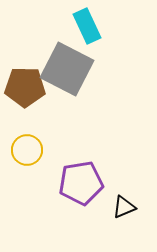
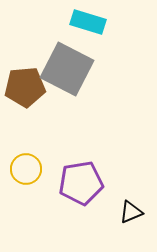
cyan rectangle: moved 1 px right, 4 px up; rotated 48 degrees counterclockwise
brown pentagon: rotated 6 degrees counterclockwise
yellow circle: moved 1 px left, 19 px down
black triangle: moved 7 px right, 5 px down
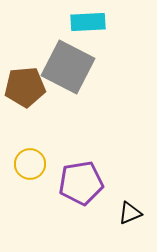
cyan rectangle: rotated 20 degrees counterclockwise
gray square: moved 1 px right, 2 px up
yellow circle: moved 4 px right, 5 px up
black triangle: moved 1 px left, 1 px down
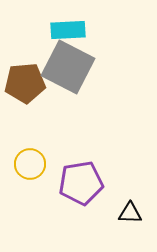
cyan rectangle: moved 20 px left, 8 px down
brown pentagon: moved 4 px up
black triangle: rotated 25 degrees clockwise
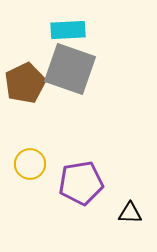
gray square: moved 2 px right, 2 px down; rotated 8 degrees counterclockwise
brown pentagon: rotated 21 degrees counterclockwise
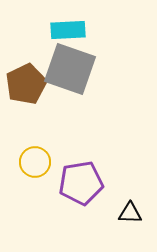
brown pentagon: moved 1 px right, 1 px down
yellow circle: moved 5 px right, 2 px up
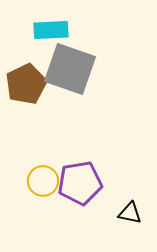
cyan rectangle: moved 17 px left
yellow circle: moved 8 px right, 19 px down
purple pentagon: moved 1 px left
black triangle: rotated 10 degrees clockwise
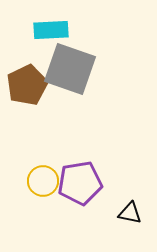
brown pentagon: moved 1 px right, 1 px down
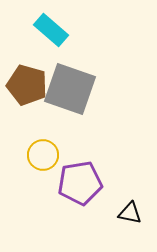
cyan rectangle: rotated 44 degrees clockwise
gray square: moved 20 px down
brown pentagon: rotated 30 degrees counterclockwise
yellow circle: moved 26 px up
